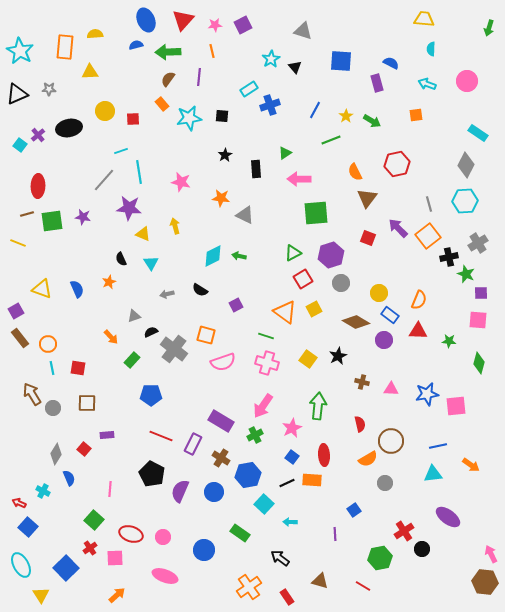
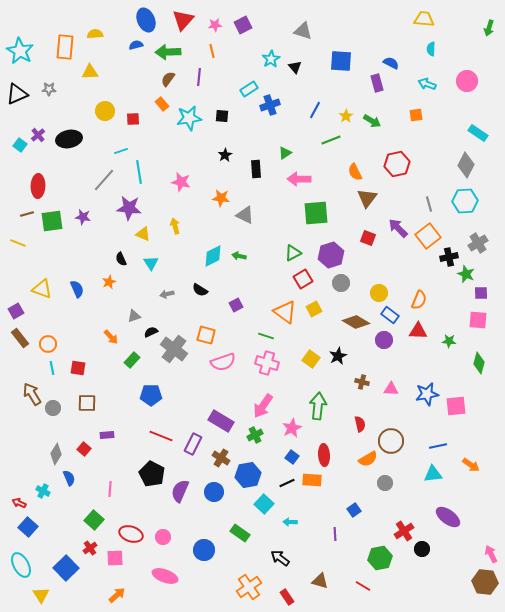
black ellipse at (69, 128): moved 11 px down
yellow square at (308, 359): moved 3 px right
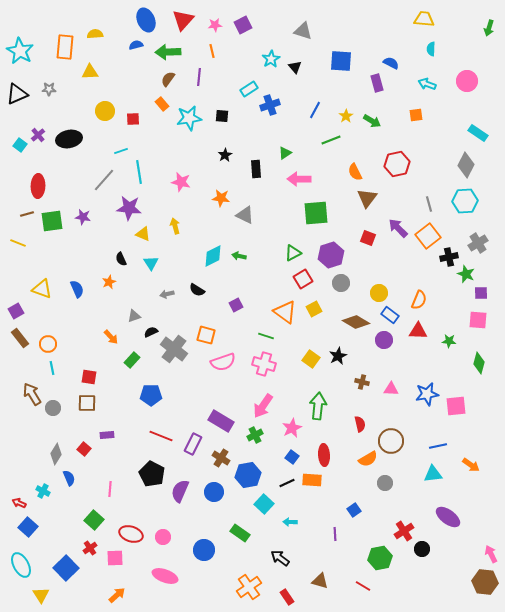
black semicircle at (200, 290): moved 3 px left
pink cross at (267, 363): moved 3 px left, 1 px down
red square at (78, 368): moved 11 px right, 9 px down
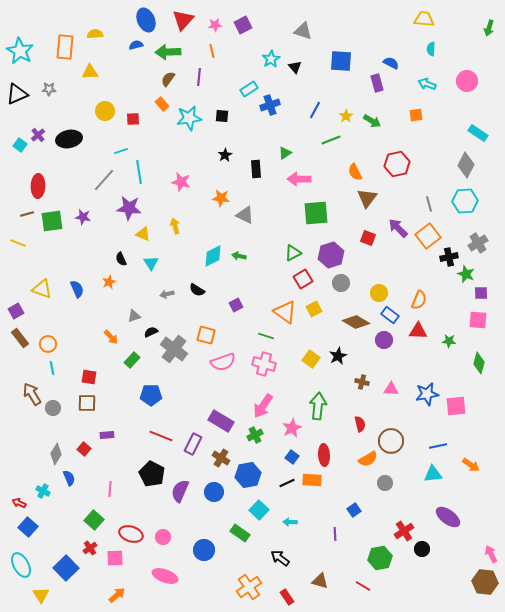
cyan square at (264, 504): moved 5 px left, 6 px down
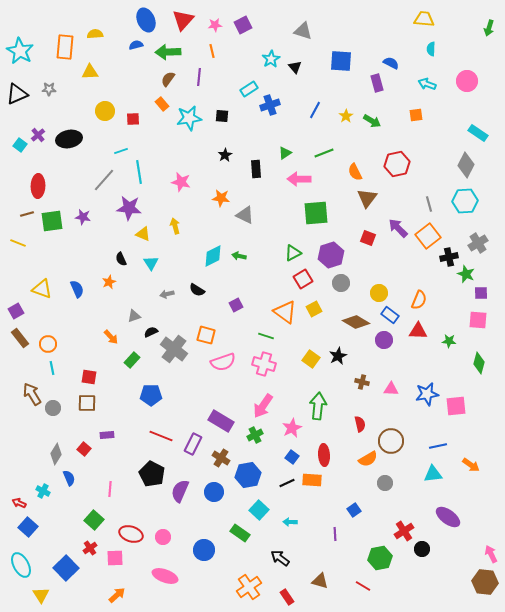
green line at (331, 140): moved 7 px left, 13 px down
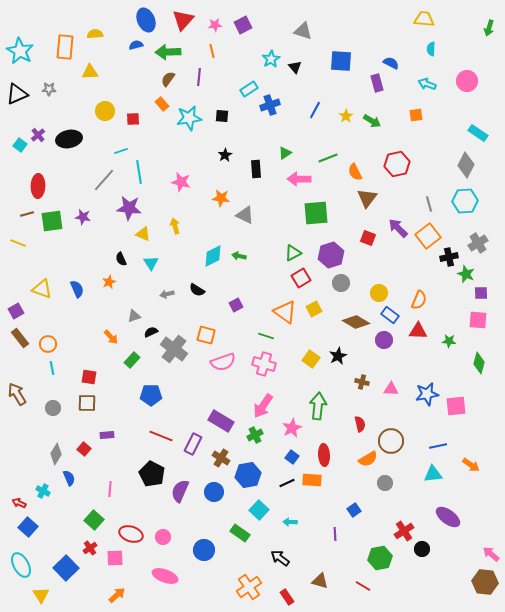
green line at (324, 153): moved 4 px right, 5 px down
red square at (303, 279): moved 2 px left, 1 px up
brown arrow at (32, 394): moved 15 px left
pink arrow at (491, 554): rotated 24 degrees counterclockwise
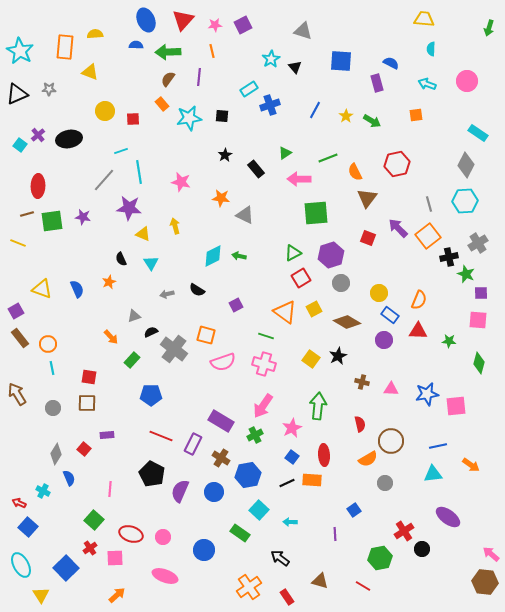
blue semicircle at (136, 45): rotated 16 degrees clockwise
yellow triangle at (90, 72): rotated 24 degrees clockwise
black rectangle at (256, 169): rotated 36 degrees counterclockwise
brown diamond at (356, 322): moved 9 px left
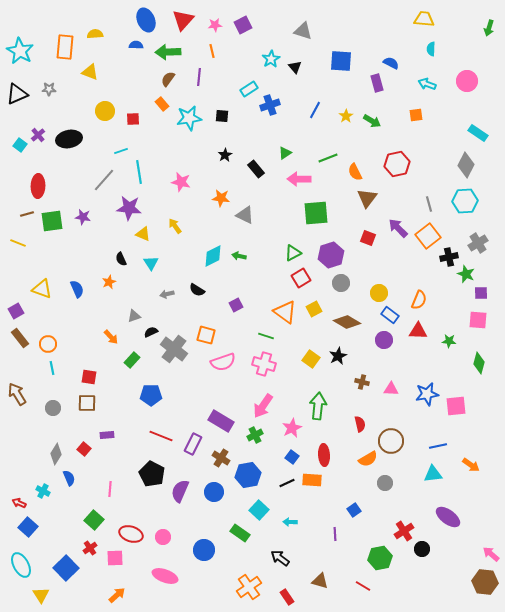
yellow arrow at (175, 226): rotated 21 degrees counterclockwise
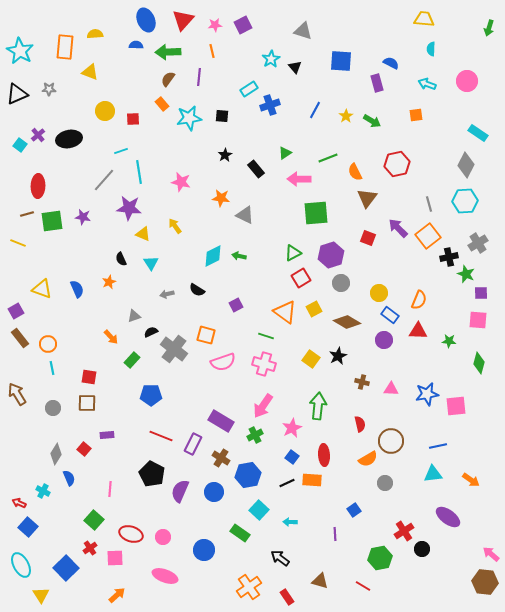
orange arrow at (471, 465): moved 15 px down
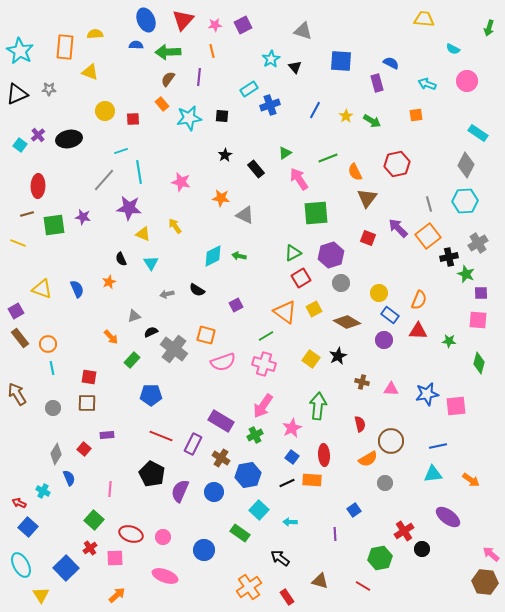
cyan semicircle at (431, 49): moved 22 px right; rotated 64 degrees counterclockwise
pink arrow at (299, 179): rotated 55 degrees clockwise
green square at (52, 221): moved 2 px right, 4 px down
green line at (266, 336): rotated 49 degrees counterclockwise
